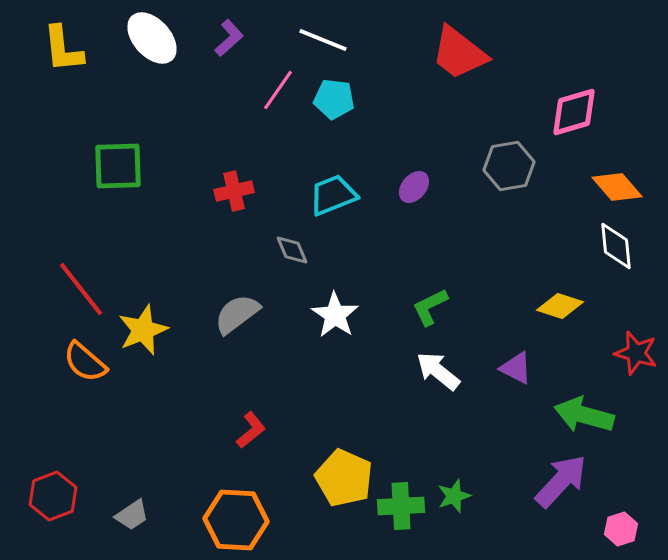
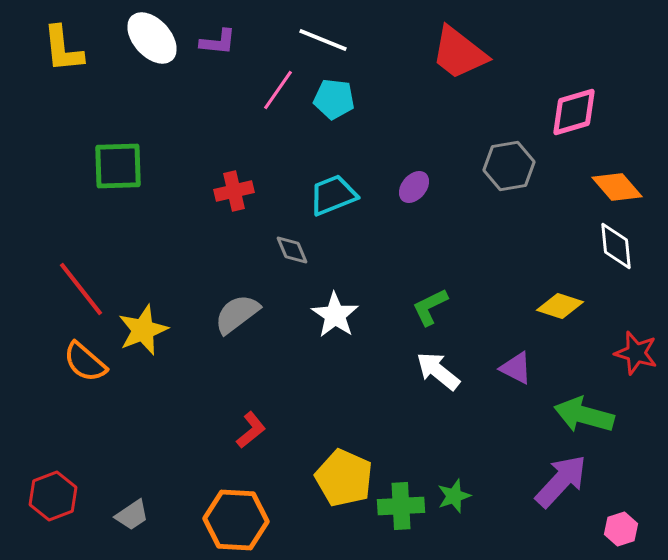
purple L-shape: moved 11 px left, 4 px down; rotated 48 degrees clockwise
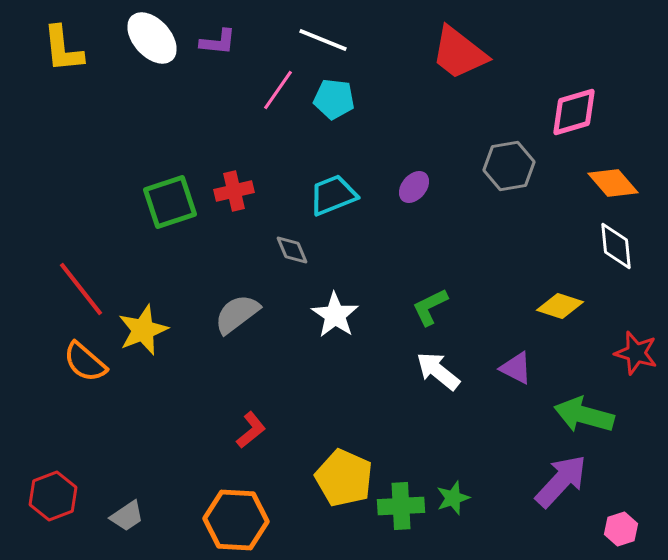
green square: moved 52 px right, 36 px down; rotated 16 degrees counterclockwise
orange diamond: moved 4 px left, 4 px up
green star: moved 1 px left, 2 px down
gray trapezoid: moved 5 px left, 1 px down
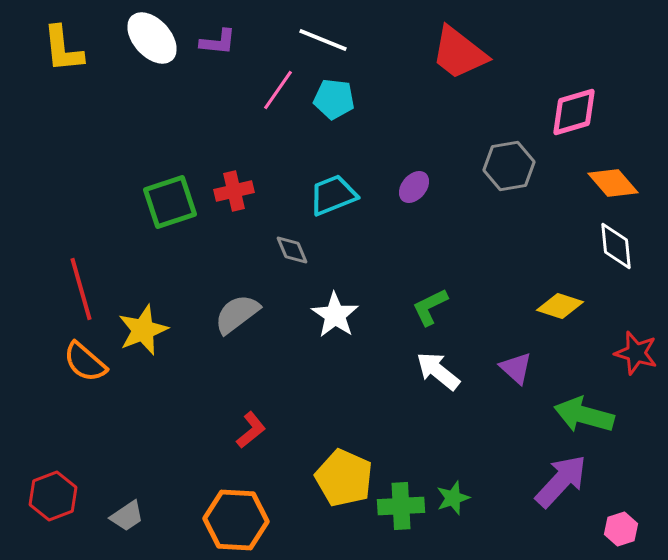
red line: rotated 22 degrees clockwise
purple triangle: rotated 15 degrees clockwise
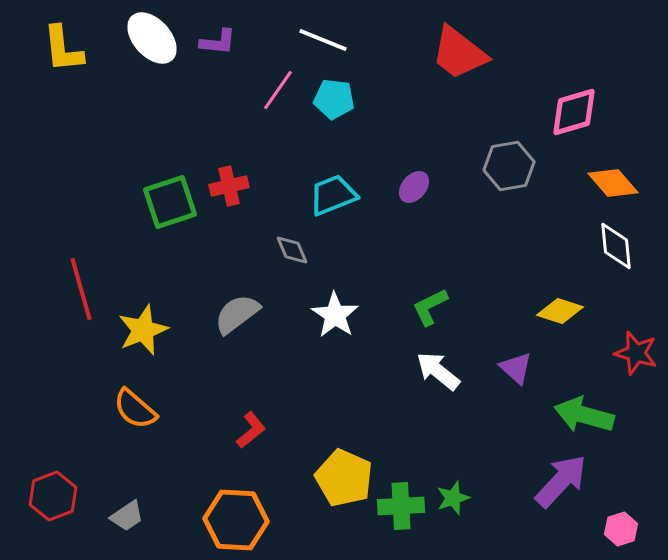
red cross: moved 5 px left, 5 px up
yellow diamond: moved 5 px down
orange semicircle: moved 50 px right, 47 px down
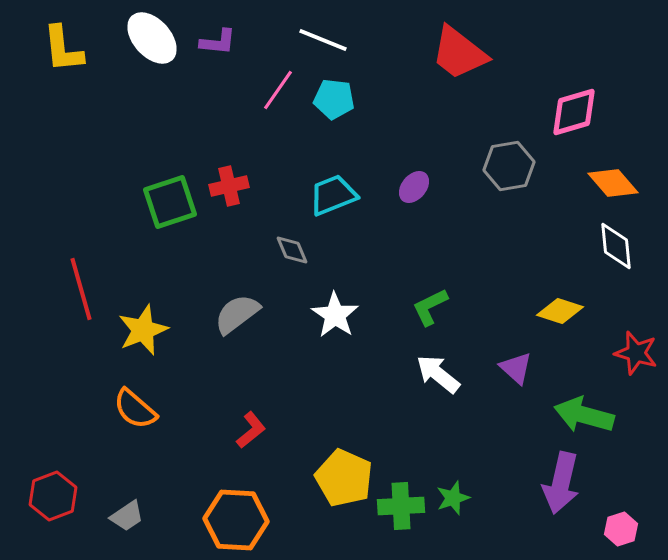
white arrow: moved 3 px down
purple arrow: moved 2 px down; rotated 150 degrees clockwise
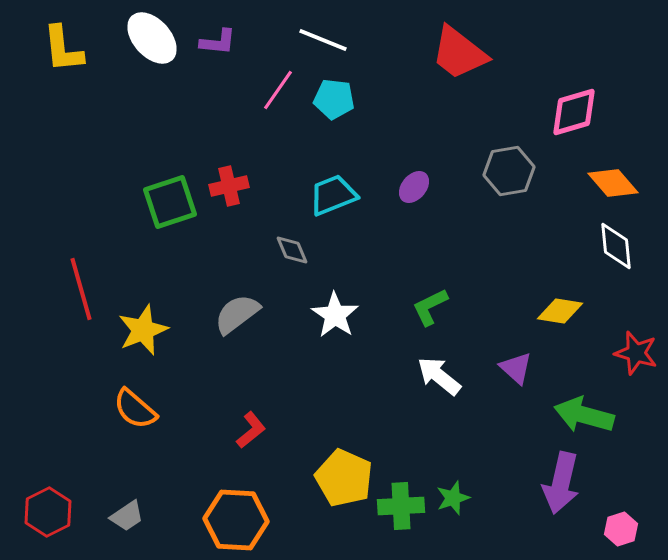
gray hexagon: moved 5 px down
yellow diamond: rotated 9 degrees counterclockwise
white arrow: moved 1 px right, 2 px down
red hexagon: moved 5 px left, 16 px down; rotated 6 degrees counterclockwise
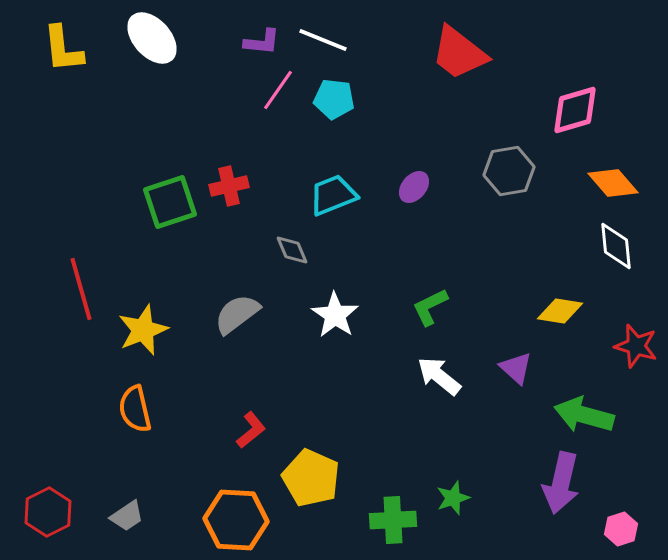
purple L-shape: moved 44 px right
pink diamond: moved 1 px right, 2 px up
red star: moved 7 px up
orange semicircle: rotated 36 degrees clockwise
yellow pentagon: moved 33 px left
green cross: moved 8 px left, 14 px down
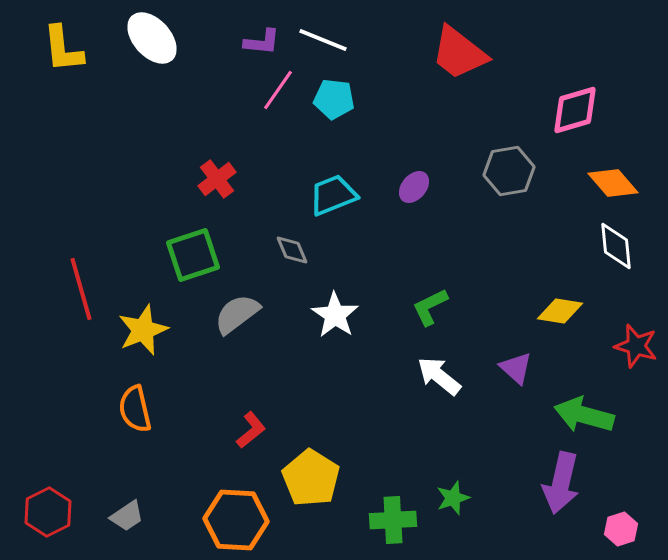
red cross: moved 12 px left, 7 px up; rotated 24 degrees counterclockwise
green square: moved 23 px right, 53 px down
yellow pentagon: rotated 8 degrees clockwise
